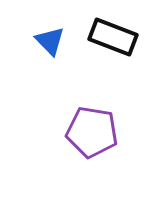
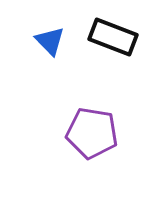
purple pentagon: moved 1 px down
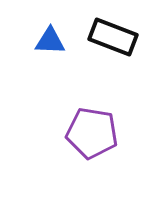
blue triangle: rotated 44 degrees counterclockwise
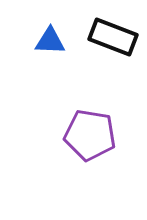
purple pentagon: moved 2 px left, 2 px down
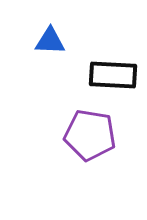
black rectangle: moved 38 px down; rotated 18 degrees counterclockwise
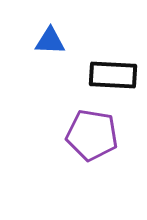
purple pentagon: moved 2 px right
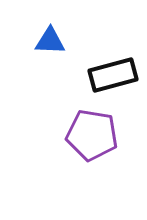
black rectangle: rotated 18 degrees counterclockwise
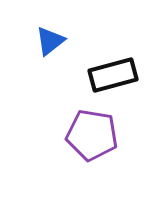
blue triangle: rotated 40 degrees counterclockwise
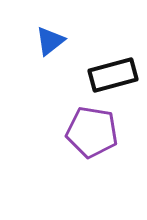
purple pentagon: moved 3 px up
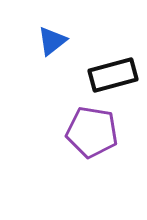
blue triangle: moved 2 px right
